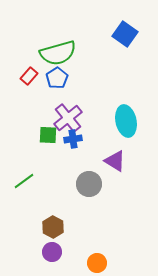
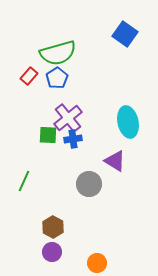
cyan ellipse: moved 2 px right, 1 px down
green line: rotated 30 degrees counterclockwise
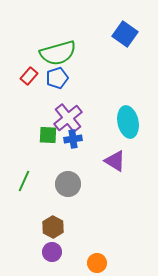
blue pentagon: rotated 15 degrees clockwise
gray circle: moved 21 px left
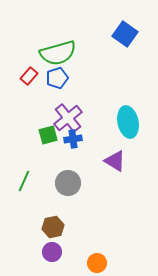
green square: rotated 18 degrees counterclockwise
gray circle: moved 1 px up
brown hexagon: rotated 20 degrees clockwise
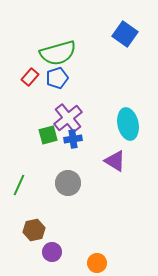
red rectangle: moved 1 px right, 1 px down
cyan ellipse: moved 2 px down
green line: moved 5 px left, 4 px down
brown hexagon: moved 19 px left, 3 px down
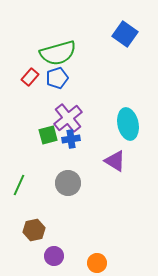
blue cross: moved 2 px left
purple circle: moved 2 px right, 4 px down
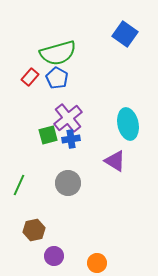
blue pentagon: rotated 25 degrees counterclockwise
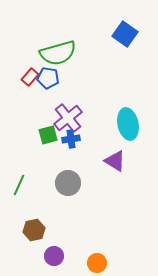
blue pentagon: moved 9 px left; rotated 20 degrees counterclockwise
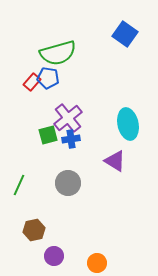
red rectangle: moved 2 px right, 5 px down
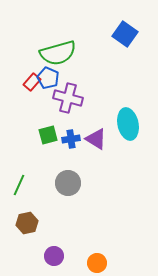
blue pentagon: rotated 15 degrees clockwise
purple cross: moved 20 px up; rotated 36 degrees counterclockwise
purple triangle: moved 19 px left, 22 px up
brown hexagon: moved 7 px left, 7 px up
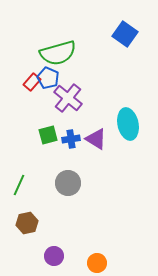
purple cross: rotated 24 degrees clockwise
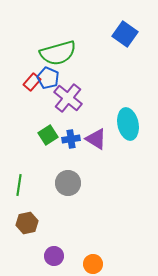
green square: rotated 18 degrees counterclockwise
green line: rotated 15 degrees counterclockwise
orange circle: moved 4 px left, 1 px down
